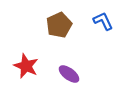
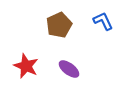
purple ellipse: moved 5 px up
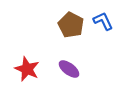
brown pentagon: moved 12 px right; rotated 20 degrees counterclockwise
red star: moved 1 px right, 3 px down
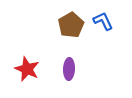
brown pentagon: rotated 15 degrees clockwise
purple ellipse: rotated 55 degrees clockwise
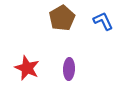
brown pentagon: moved 9 px left, 7 px up
red star: moved 1 px up
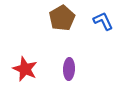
red star: moved 2 px left, 1 px down
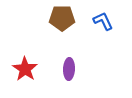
brown pentagon: rotated 30 degrees clockwise
red star: rotated 10 degrees clockwise
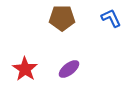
blue L-shape: moved 8 px right, 3 px up
purple ellipse: rotated 50 degrees clockwise
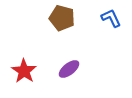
brown pentagon: rotated 15 degrees clockwise
red star: moved 1 px left, 2 px down
